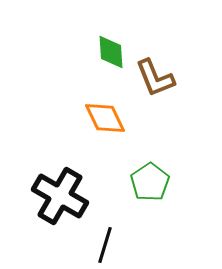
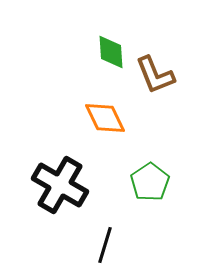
brown L-shape: moved 3 px up
black cross: moved 11 px up
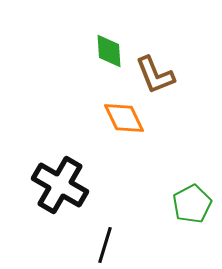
green diamond: moved 2 px left, 1 px up
orange diamond: moved 19 px right
green pentagon: moved 42 px right, 22 px down; rotated 6 degrees clockwise
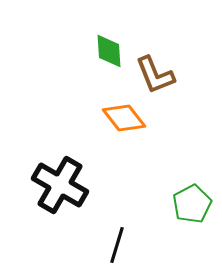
orange diamond: rotated 12 degrees counterclockwise
black line: moved 12 px right
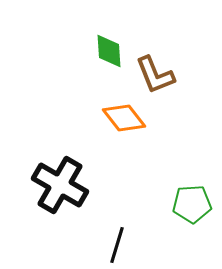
green pentagon: rotated 24 degrees clockwise
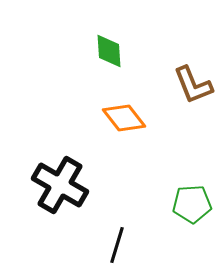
brown L-shape: moved 38 px right, 10 px down
